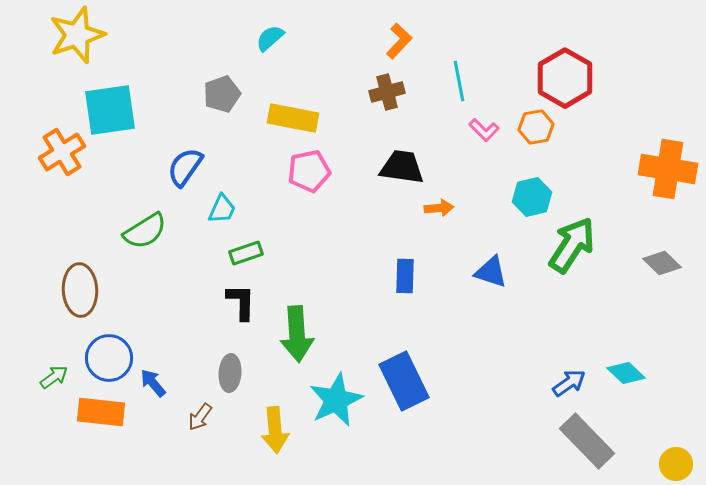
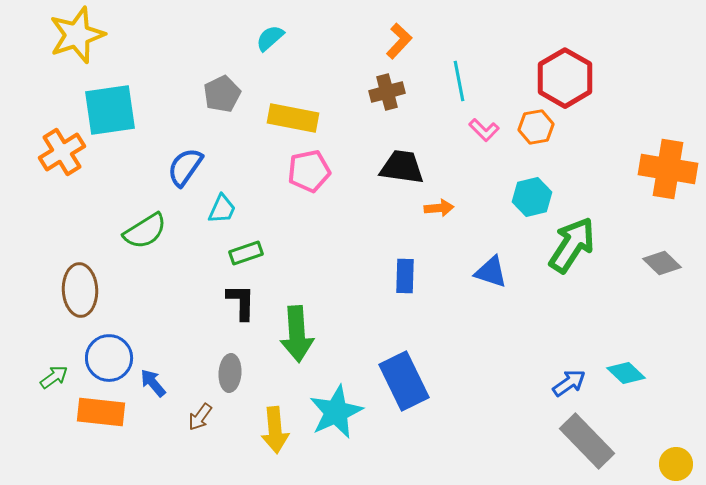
gray pentagon at (222, 94): rotated 6 degrees counterclockwise
cyan star at (336, 400): moved 12 px down
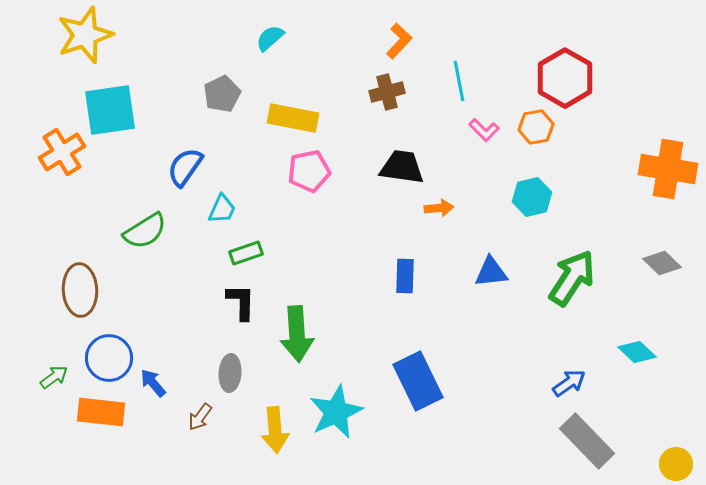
yellow star at (77, 35): moved 8 px right
green arrow at (572, 245): moved 33 px down
blue triangle at (491, 272): rotated 24 degrees counterclockwise
cyan diamond at (626, 373): moved 11 px right, 21 px up
blue rectangle at (404, 381): moved 14 px right
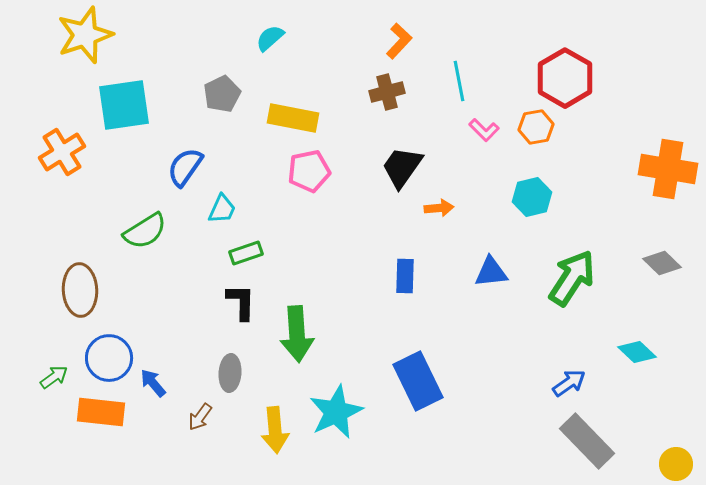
cyan square at (110, 110): moved 14 px right, 5 px up
black trapezoid at (402, 167): rotated 63 degrees counterclockwise
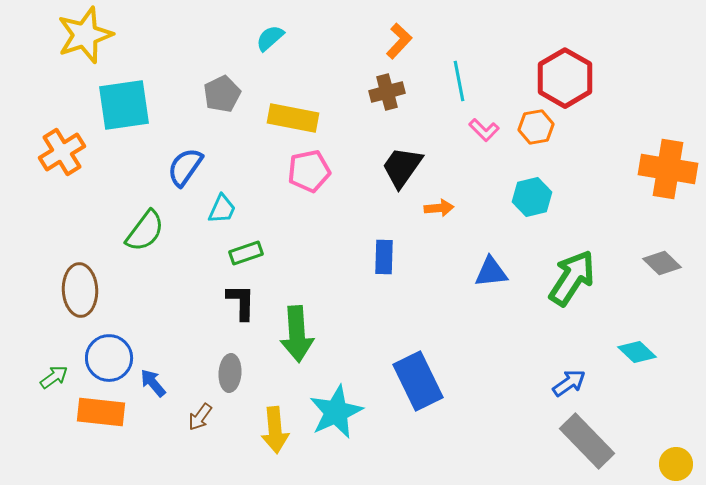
green semicircle at (145, 231): rotated 21 degrees counterclockwise
blue rectangle at (405, 276): moved 21 px left, 19 px up
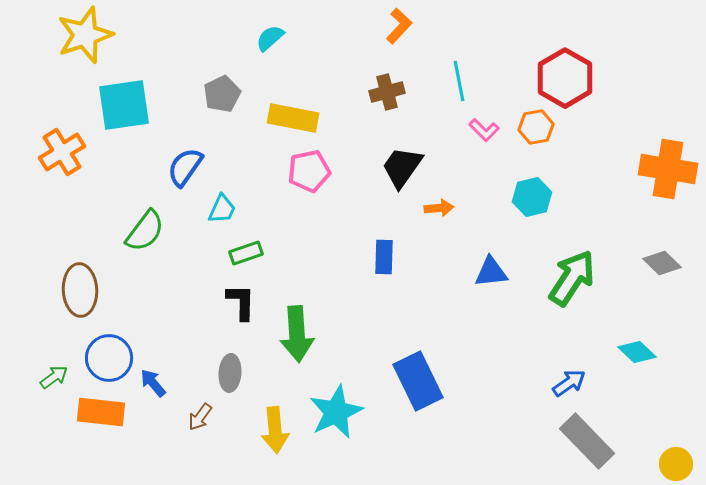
orange L-shape at (399, 41): moved 15 px up
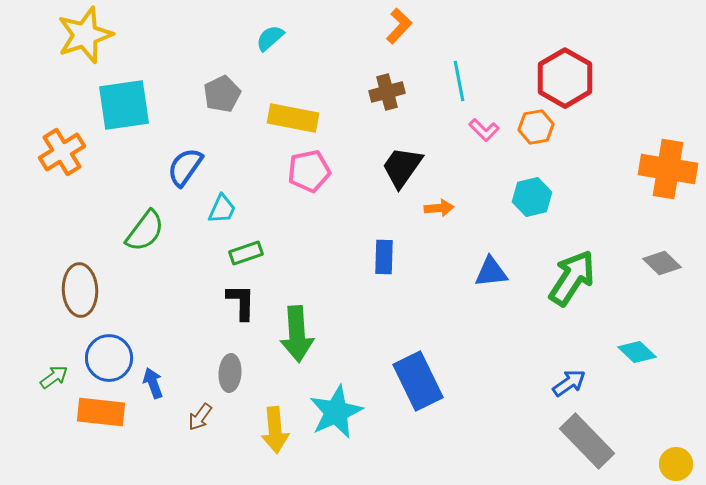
blue arrow at (153, 383): rotated 20 degrees clockwise
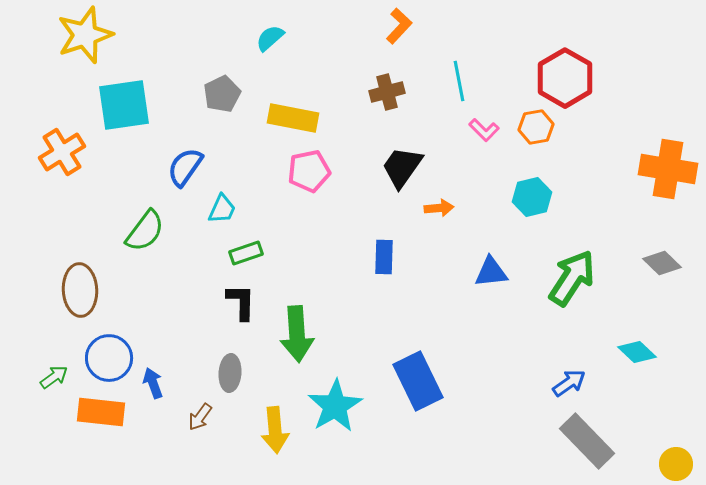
cyan star at (336, 412): moved 1 px left, 6 px up; rotated 6 degrees counterclockwise
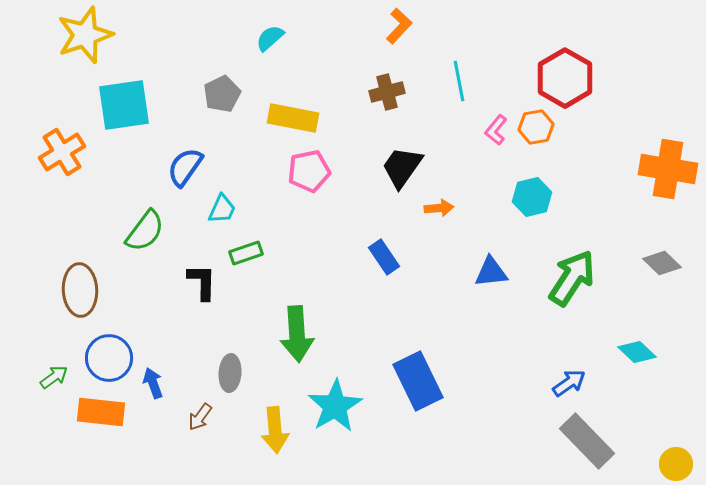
pink L-shape at (484, 130): moved 12 px right; rotated 84 degrees clockwise
blue rectangle at (384, 257): rotated 36 degrees counterclockwise
black L-shape at (241, 302): moved 39 px left, 20 px up
